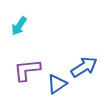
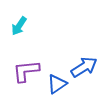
purple L-shape: moved 1 px left, 1 px down
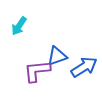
purple L-shape: moved 11 px right
blue triangle: moved 28 px up; rotated 15 degrees clockwise
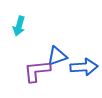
cyan arrow: rotated 18 degrees counterclockwise
blue arrow: rotated 28 degrees clockwise
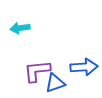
cyan arrow: moved 1 px right, 2 px down; rotated 66 degrees clockwise
blue triangle: moved 2 px left, 27 px down
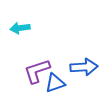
purple L-shape: rotated 12 degrees counterclockwise
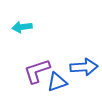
cyan arrow: moved 2 px right, 1 px up
blue triangle: moved 2 px right, 1 px up
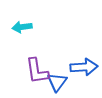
purple L-shape: rotated 80 degrees counterclockwise
blue triangle: rotated 35 degrees counterclockwise
